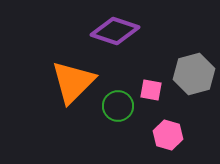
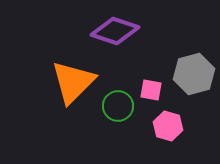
pink hexagon: moved 9 px up
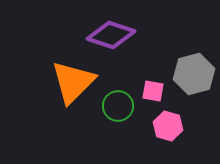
purple diamond: moved 4 px left, 4 px down
pink square: moved 2 px right, 1 px down
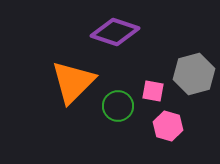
purple diamond: moved 4 px right, 3 px up
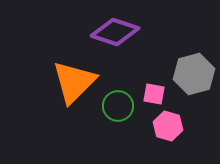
orange triangle: moved 1 px right
pink square: moved 1 px right, 3 px down
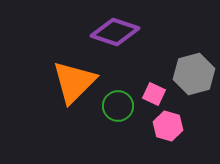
pink square: rotated 15 degrees clockwise
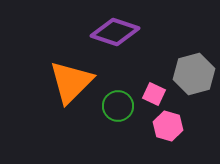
orange triangle: moved 3 px left
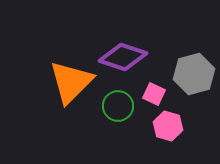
purple diamond: moved 8 px right, 25 px down
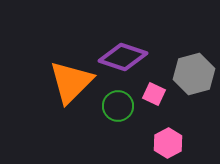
pink hexagon: moved 17 px down; rotated 16 degrees clockwise
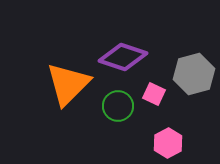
orange triangle: moved 3 px left, 2 px down
